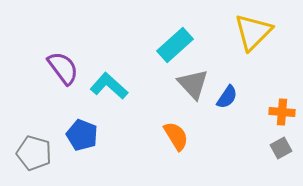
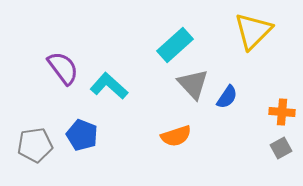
yellow triangle: moved 1 px up
orange semicircle: rotated 104 degrees clockwise
gray pentagon: moved 1 px right, 8 px up; rotated 24 degrees counterclockwise
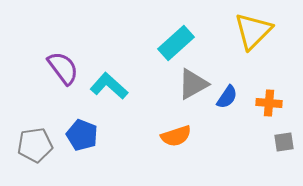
cyan rectangle: moved 1 px right, 2 px up
gray triangle: rotated 44 degrees clockwise
orange cross: moved 13 px left, 9 px up
gray square: moved 3 px right, 6 px up; rotated 20 degrees clockwise
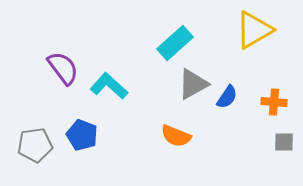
yellow triangle: moved 1 px right, 1 px up; rotated 15 degrees clockwise
cyan rectangle: moved 1 px left
orange cross: moved 5 px right, 1 px up
orange semicircle: rotated 40 degrees clockwise
gray square: rotated 10 degrees clockwise
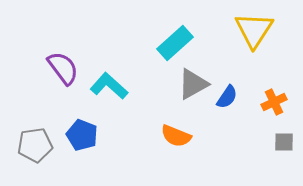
yellow triangle: rotated 27 degrees counterclockwise
orange cross: rotated 30 degrees counterclockwise
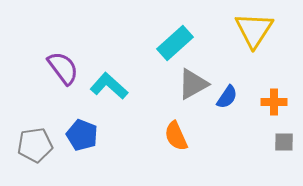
orange cross: rotated 25 degrees clockwise
orange semicircle: rotated 44 degrees clockwise
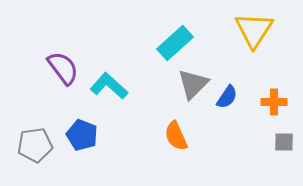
gray triangle: rotated 16 degrees counterclockwise
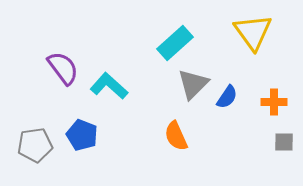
yellow triangle: moved 1 px left, 2 px down; rotated 9 degrees counterclockwise
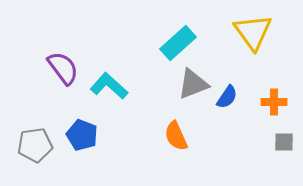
cyan rectangle: moved 3 px right
gray triangle: rotated 24 degrees clockwise
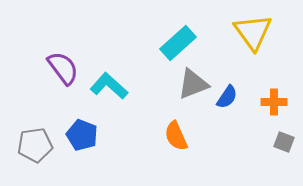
gray square: rotated 20 degrees clockwise
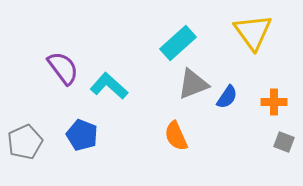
gray pentagon: moved 10 px left, 3 px up; rotated 16 degrees counterclockwise
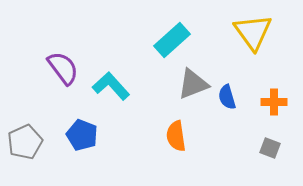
cyan rectangle: moved 6 px left, 3 px up
cyan L-shape: moved 2 px right; rotated 6 degrees clockwise
blue semicircle: rotated 130 degrees clockwise
orange semicircle: rotated 16 degrees clockwise
gray square: moved 14 px left, 6 px down
